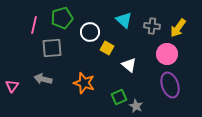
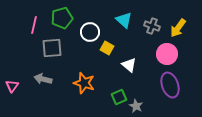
gray cross: rotated 14 degrees clockwise
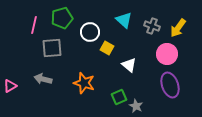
pink triangle: moved 2 px left; rotated 24 degrees clockwise
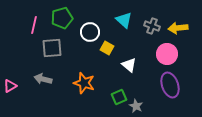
yellow arrow: rotated 48 degrees clockwise
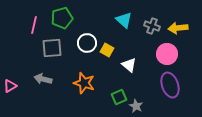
white circle: moved 3 px left, 11 px down
yellow square: moved 2 px down
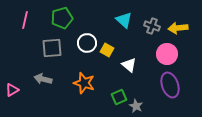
pink line: moved 9 px left, 5 px up
pink triangle: moved 2 px right, 4 px down
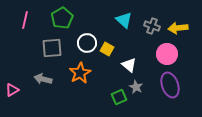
green pentagon: rotated 15 degrees counterclockwise
yellow square: moved 1 px up
orange star: moved 4 px left, 10 px up; rotated 25 degrees clockwise
gray star: moved 19 px up
